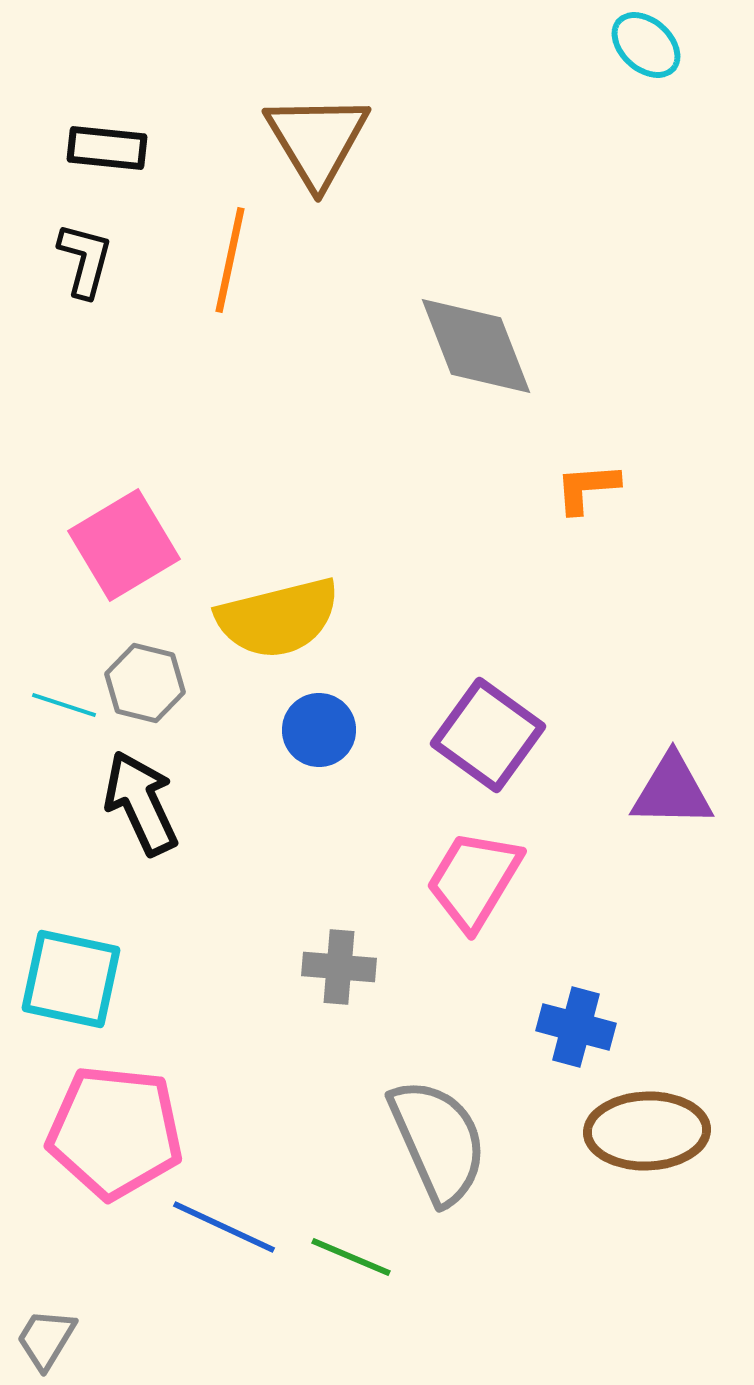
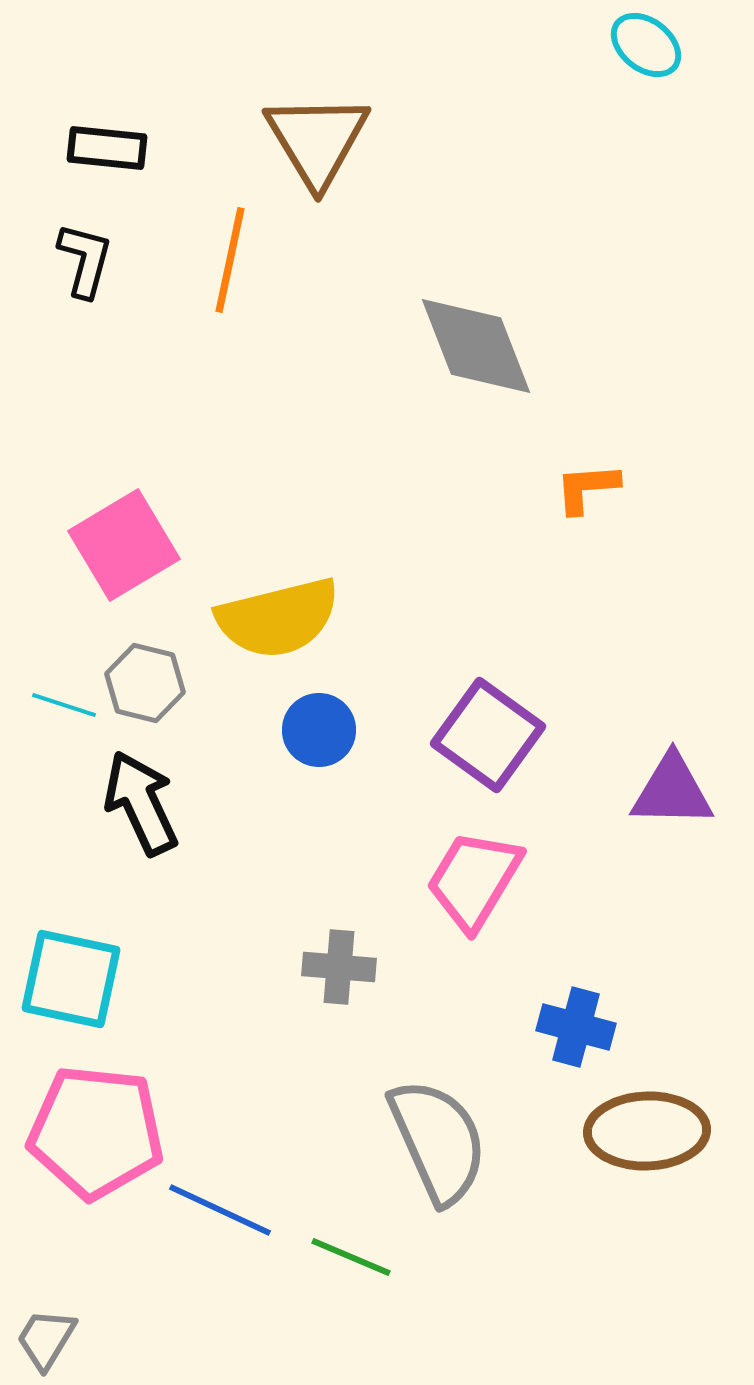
cyan ellipse: rotated 4 degrees counterclockwise
pink pentagon: moved 19 px left
blue line: moved 4 px left, 17 px up
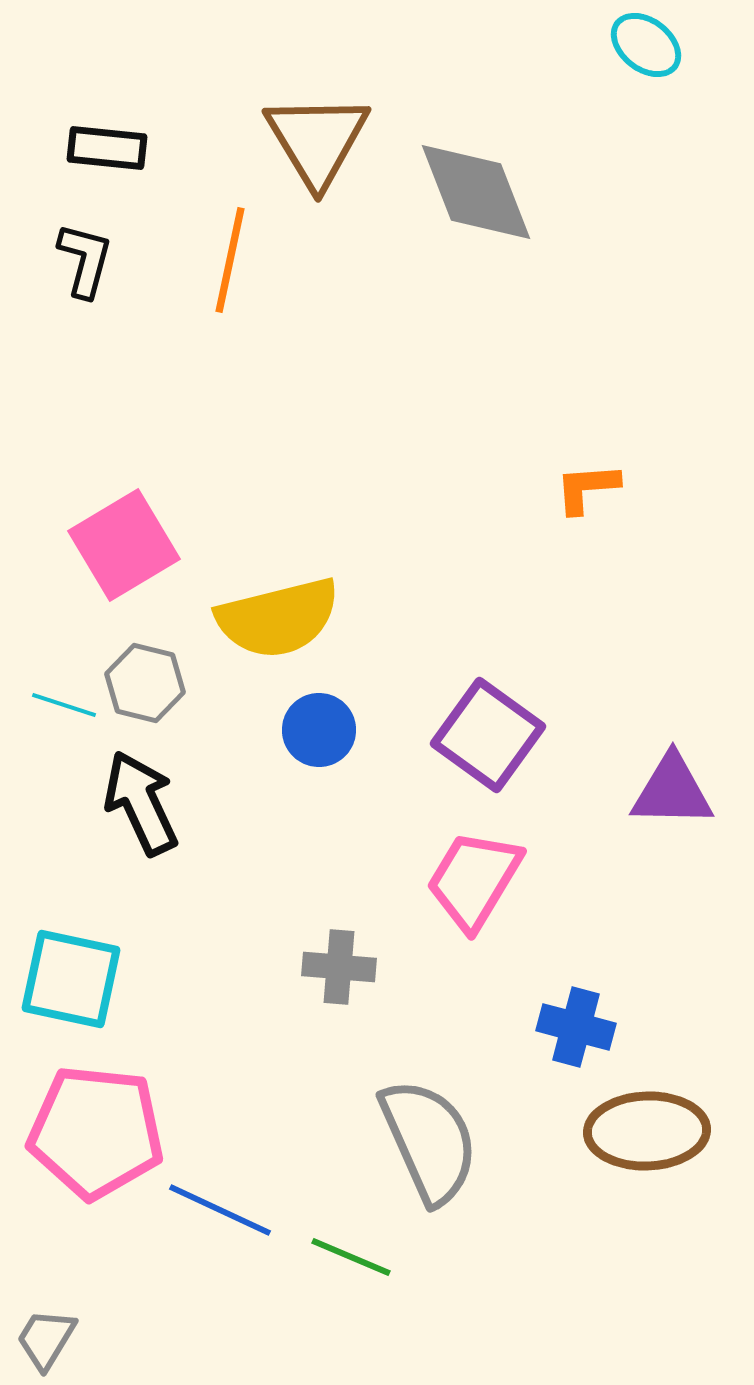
gray diamond: moved 154 px up
gray semicircle: moved 9 px left
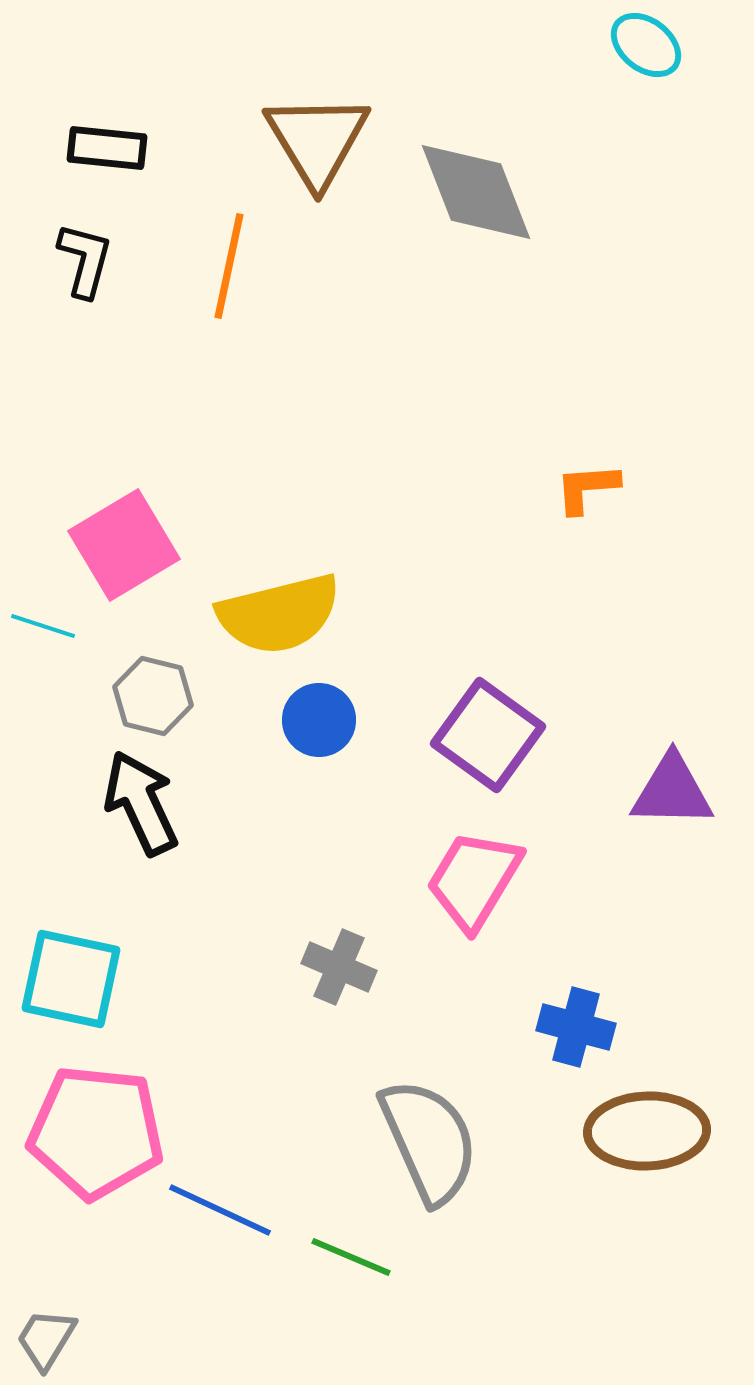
orange line: moved 1 px left, 6 px down
yellow semicircle: moved 1 px right, 4 px up
gray hexagon: moved 8 px right, 13 px down
cyan line: moved 21 px left, 79 px up
blue circle: moved 10 px up
gray cross: rotated 18 degrees clockwise
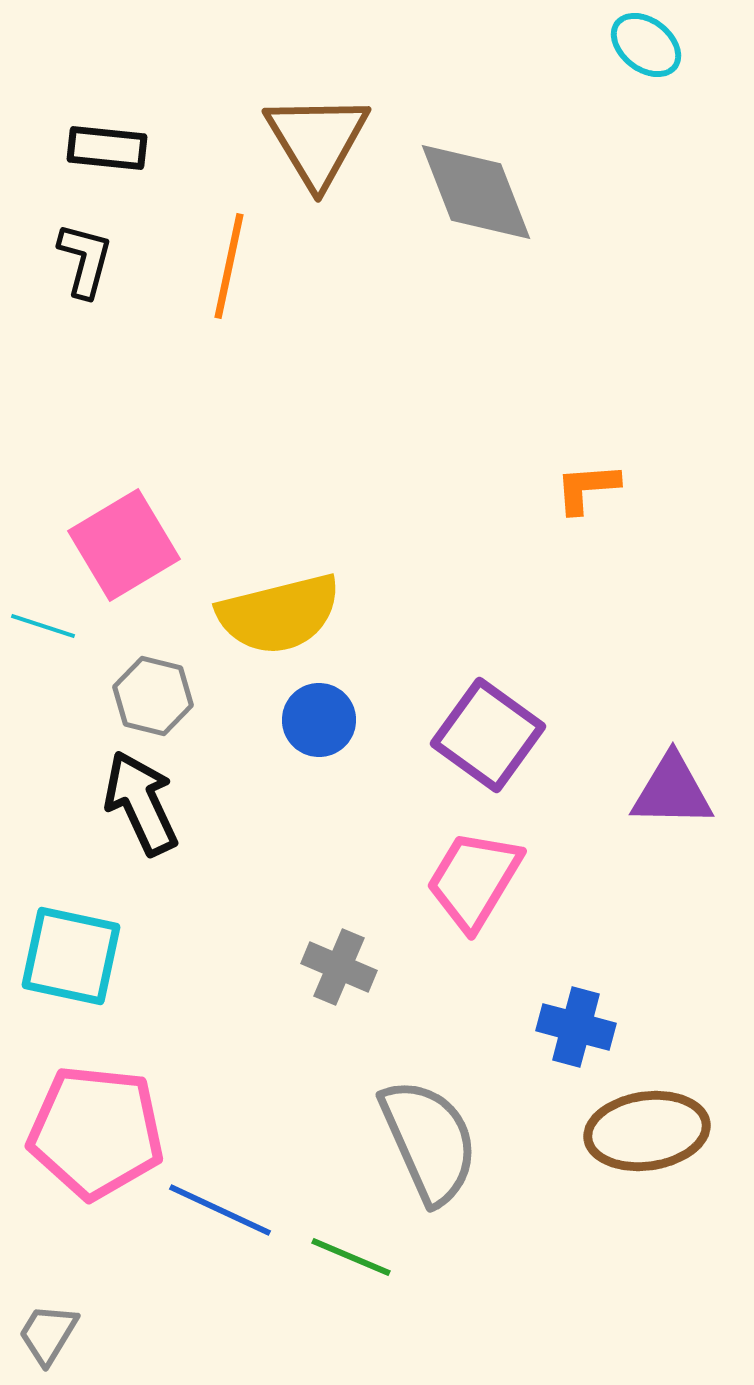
cyan square: moved 23 px up
brown ellipse: rotated 6 degrees counterclockwise
gray trapezoid: moved 2 px right, 5 px up
